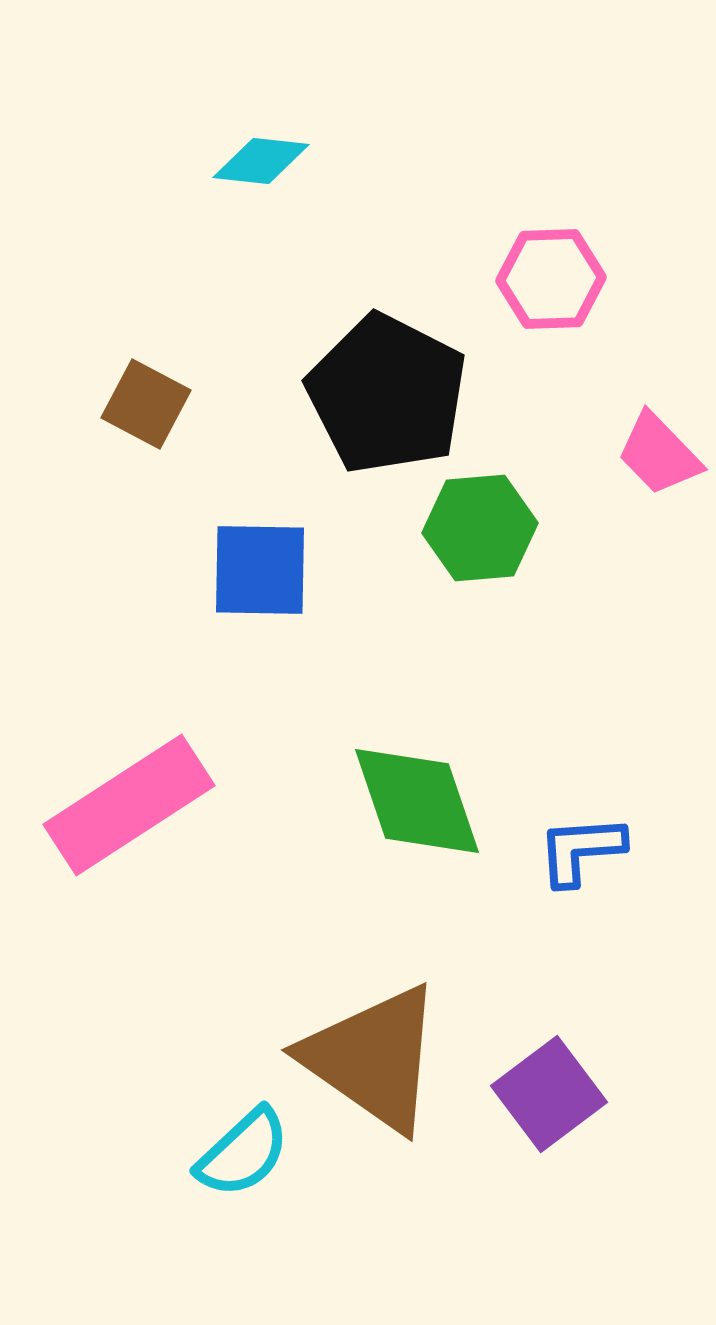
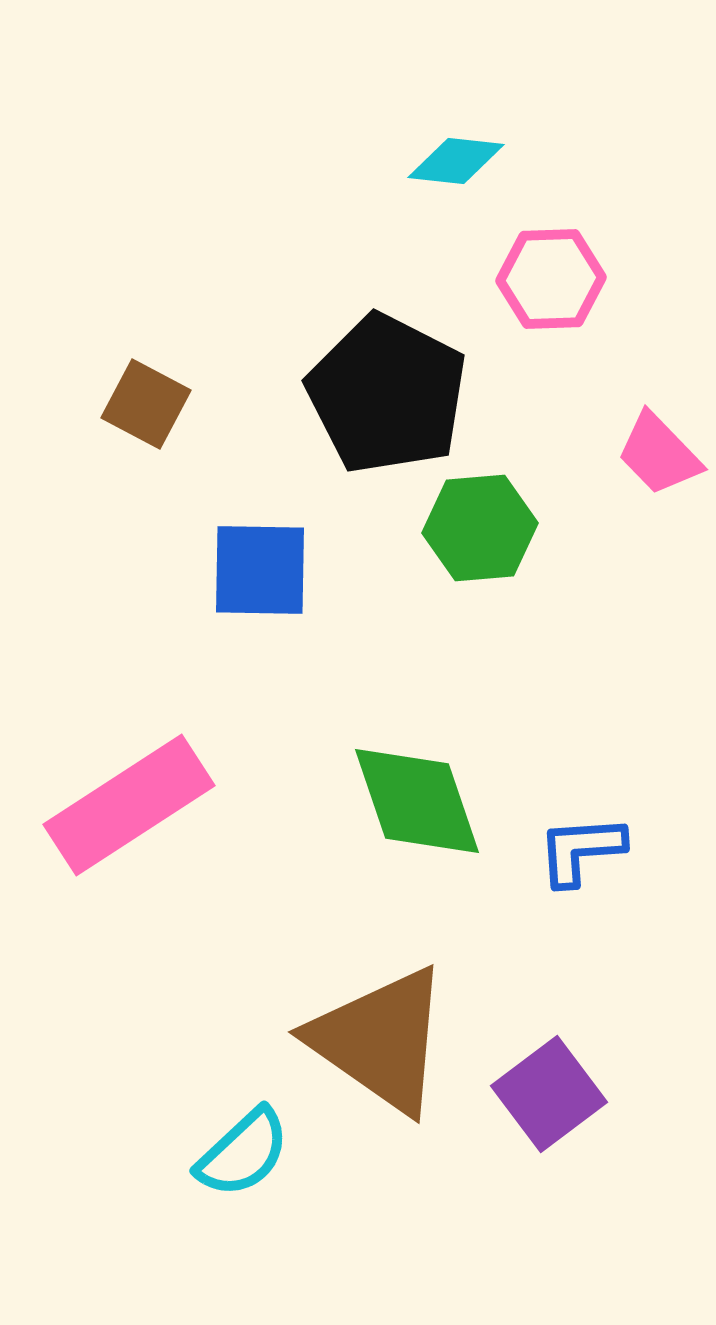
cyan diamond: moved 195 px right
brown triangle: moved 7 px right, 18 px up
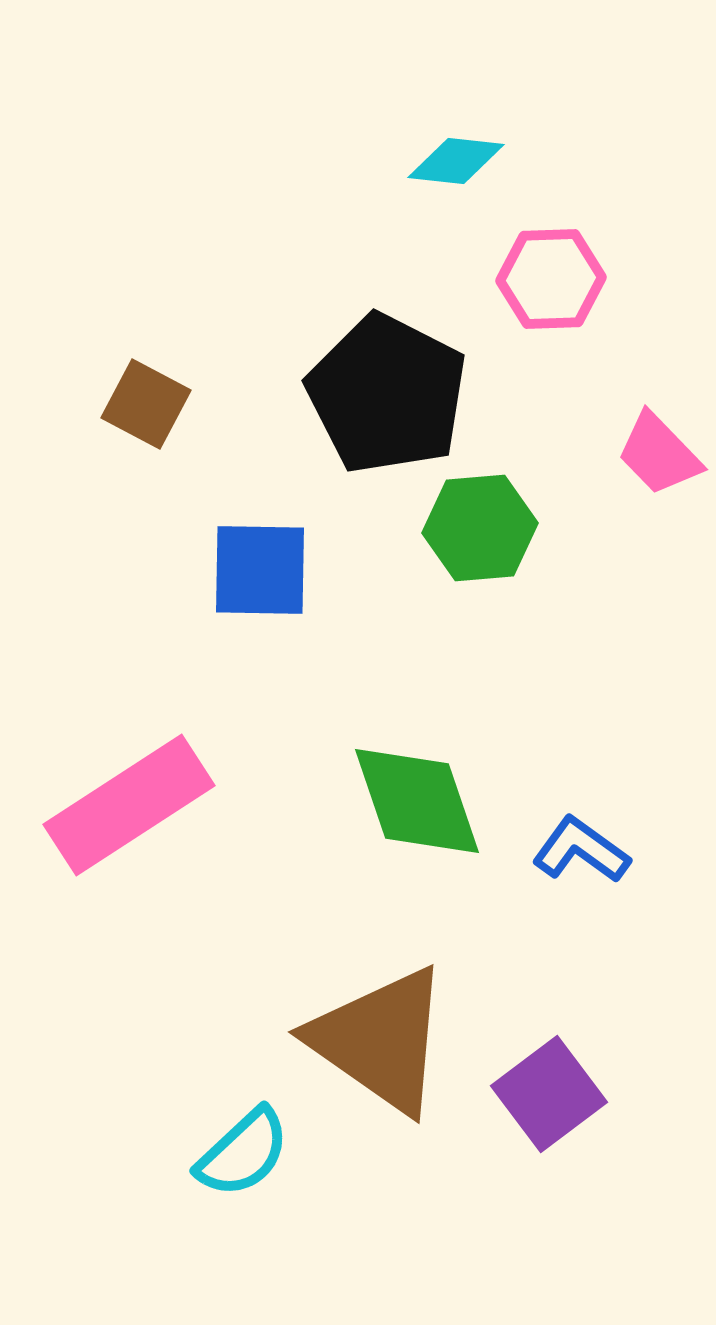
blue L-shape: rotated 40 degrees clockwise
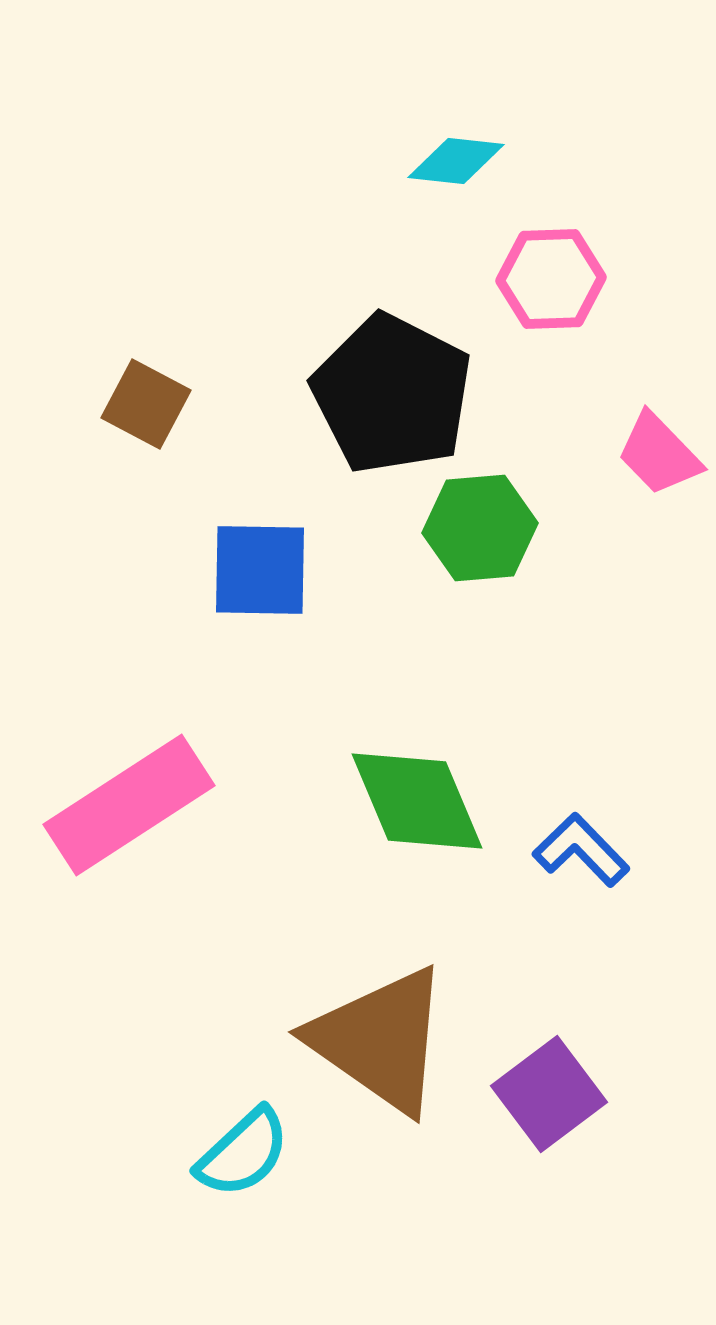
black pentagon: moved 5 px right
green diamond: rotated 4 degrees counterclockwise
blue L-shape: rotated 10 degrees clockwise
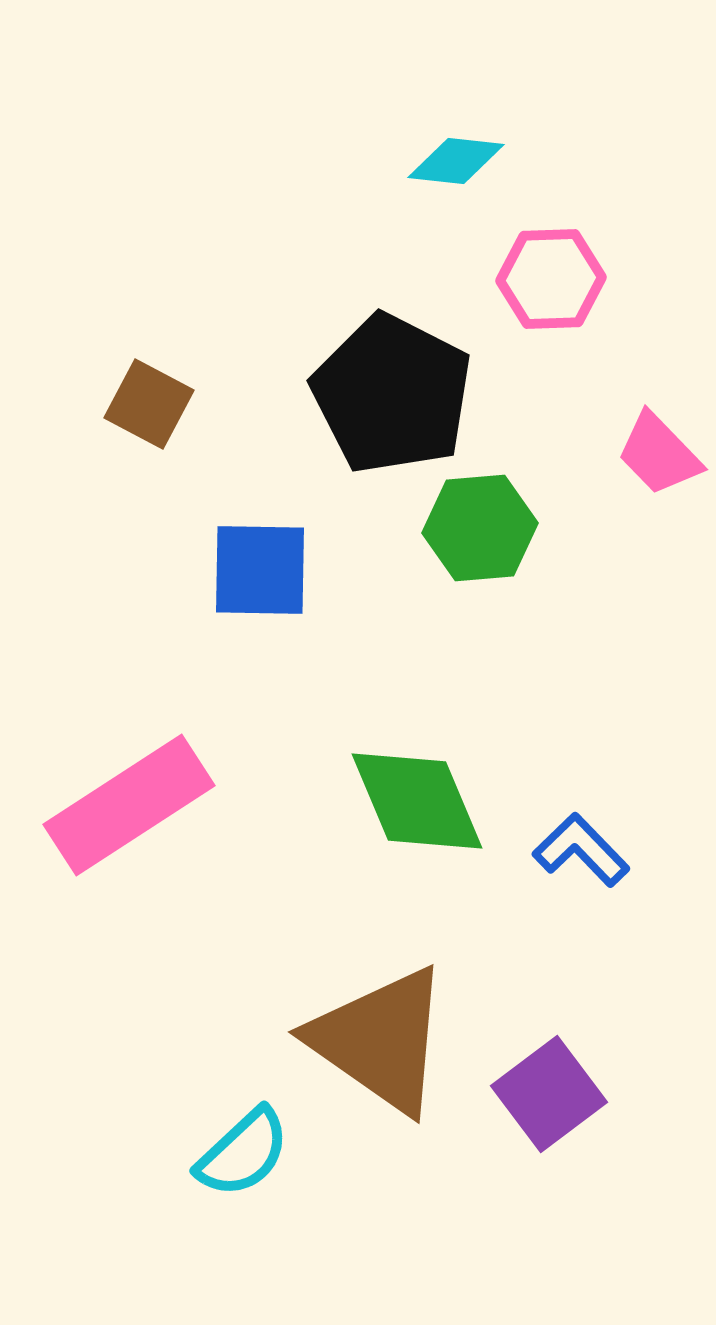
brown square: moved 3 px right
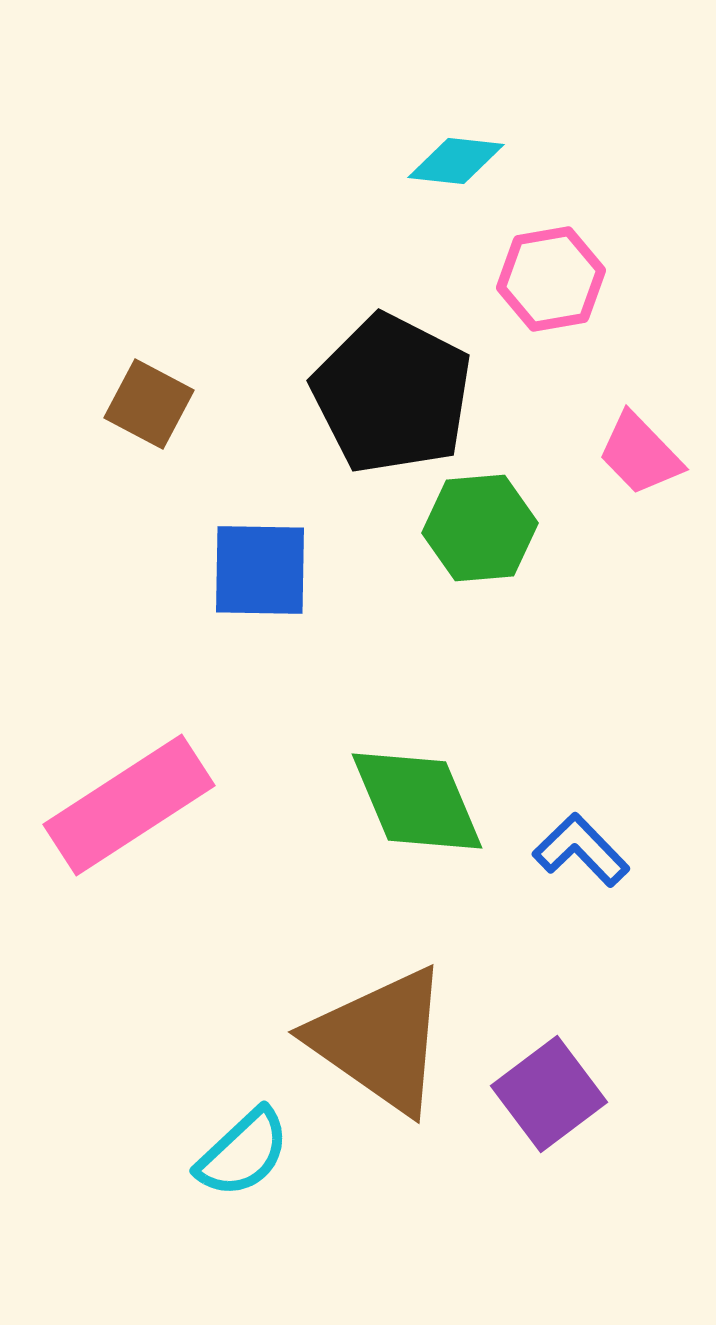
pink hexagon: rotated 8 degrees counterclockwise
pink trapezoid: moved 19 px left
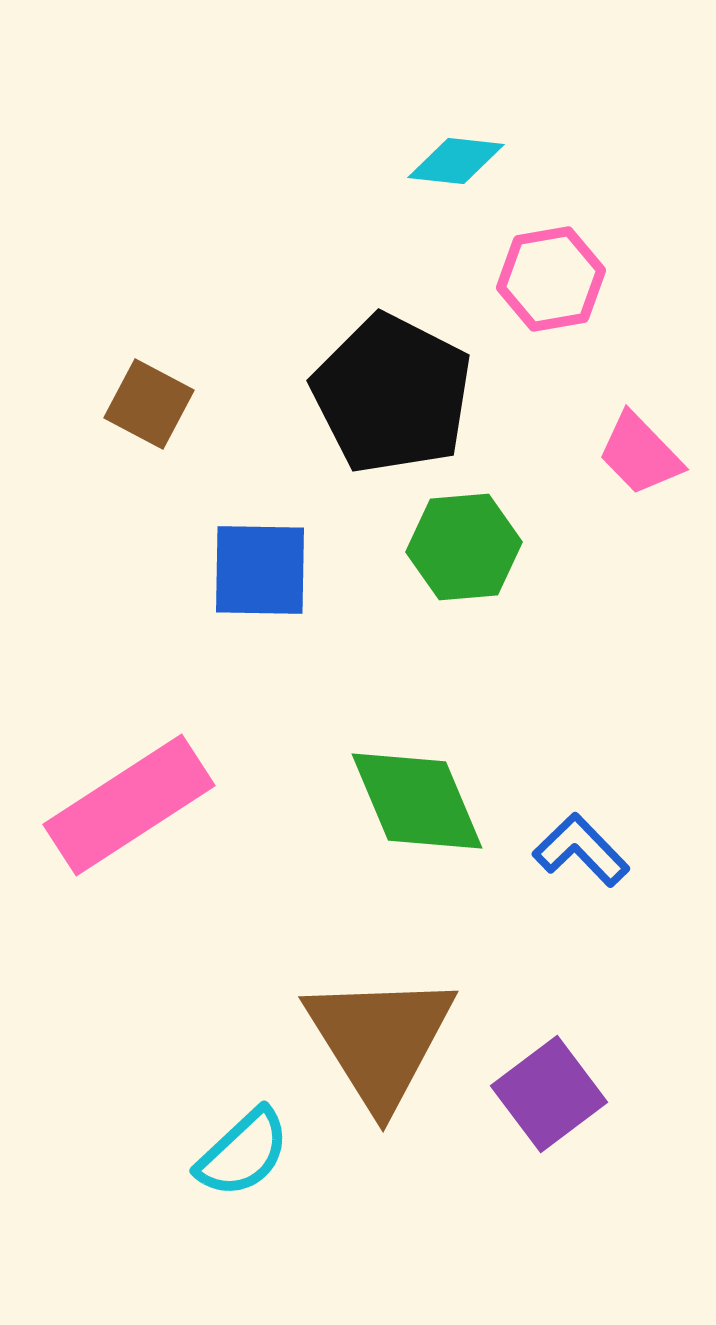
green hexagon: moved 16 px left, 19 px down
brown triangle: rotated 23 degrees clockwise
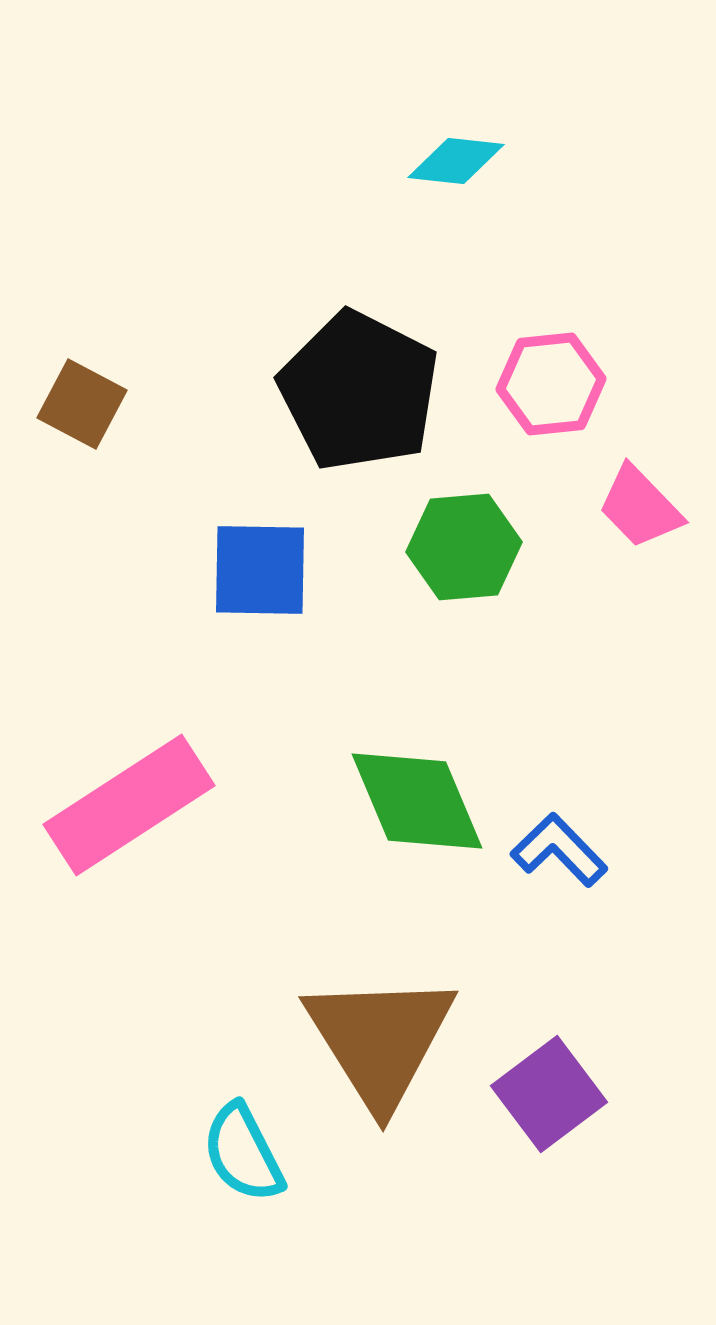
pink hexagon: moved 105 px down; rotated 4 degrees clockwise
black pentagon: moved 33 px left, 3 px up
brown square: moved 67 px left
pink trapezoid: moved 53 px down
blue L-shape: moved 22 px left
cyan semicircle: rotated 106 degrees clockwise
